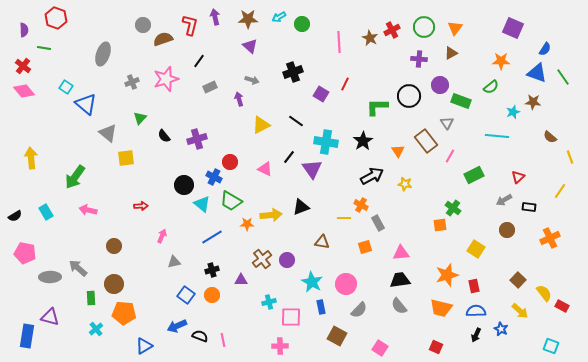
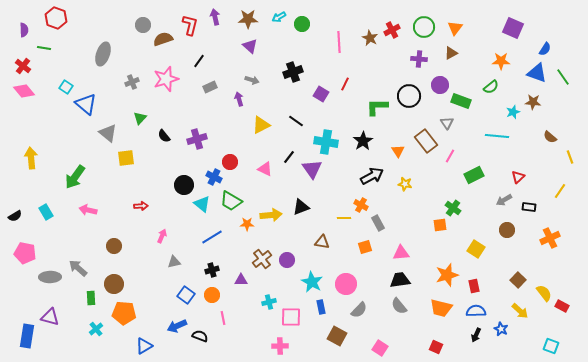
pink line at (223, 340): moved 22 px up
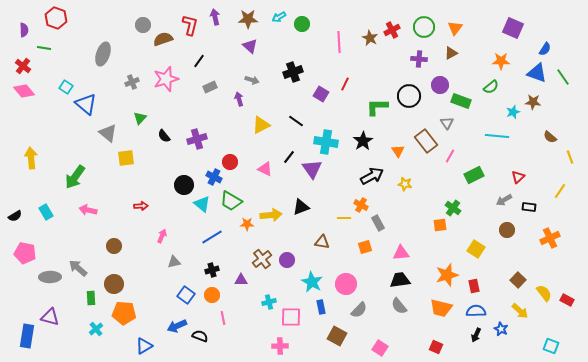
red rectangle at (562, 306): moved 5 px right, 6 px up
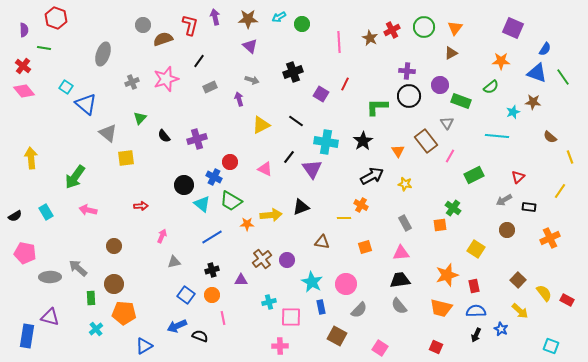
purple cross at (419, 59): moved 12 px left, 12 px down
gray rectangle at (378, 223): moved 27 px right
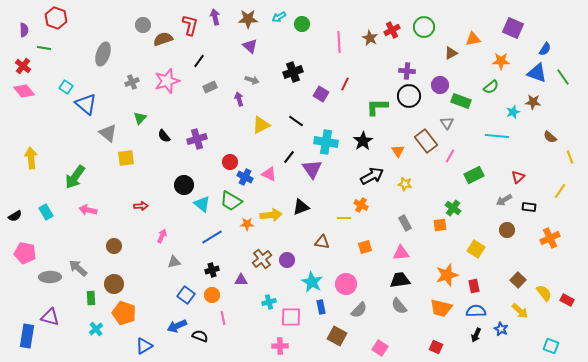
orange triangle at (455, 28): moved 18 px right, 11 px down; rotated 42 degrees clockwise
pink star at (166, 79): moved 1 px right, 2 px down
pink triangle at (265, 169): moved 4 px right, 5 px down
blue cross at (214, 177): moved 31 px right
orange pentagon at (124, 313): rotated 15 degrees clockwise
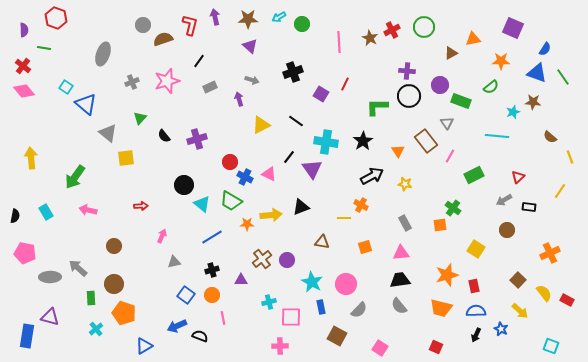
black semicircle at (15, 216): rotated 48 degrees counterclockwise
orange cross at (550, 238): moved 15 px down
